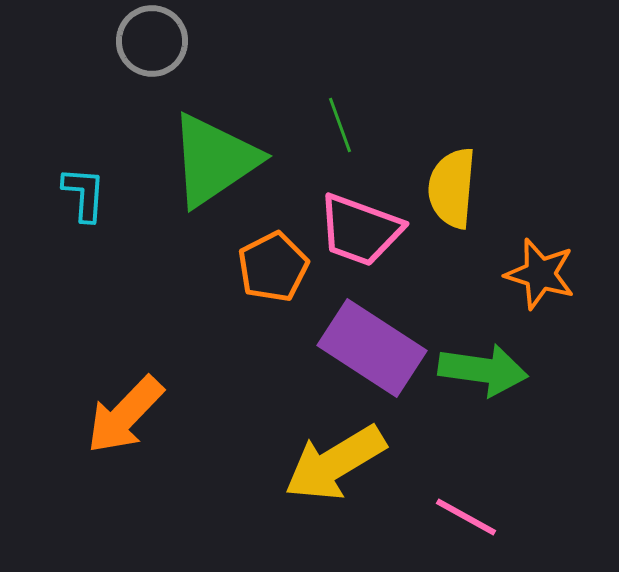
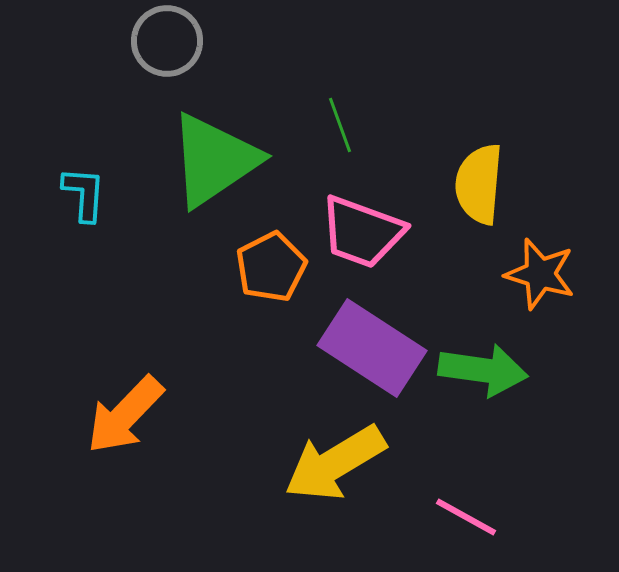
gray circle: moved 15 px right
yellow semicircle: moved 27 px right, 4 px up
pink trapezoid: moved 2 px right, 2 px down
orange pentagon: moved 2 px left
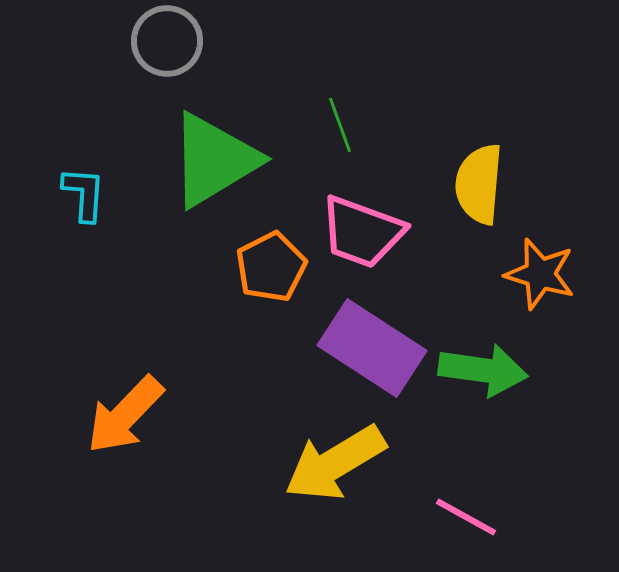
green triangle: rotated 3 degrees clockwise
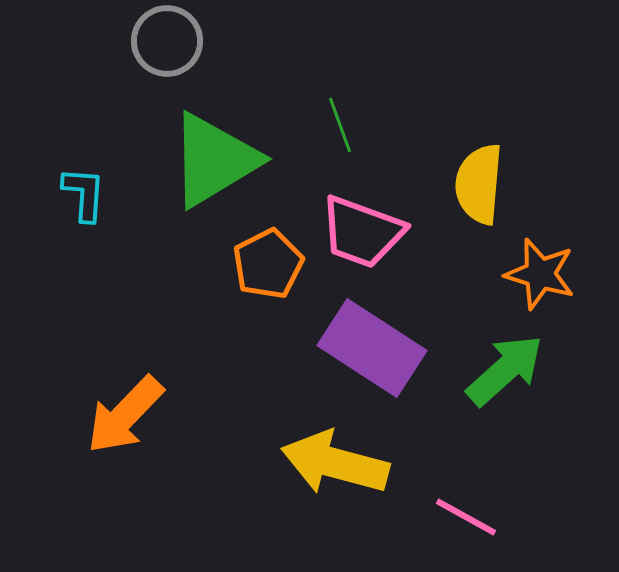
orange pentagon: moved 3 px left, 3 px up
green arrow: moved 22 px right; rotated 50 degrees counterclockwise
yellow arrow: rotated 46 degrees clockwise
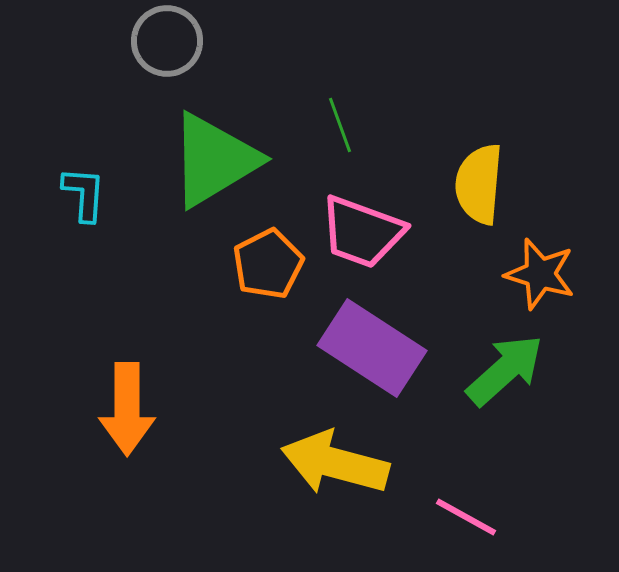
orange arrow: moved 2 px right, 6 px up; rotated 44 degrees counterclockwise
